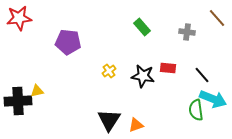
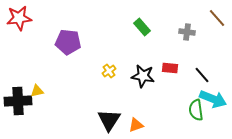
red rectangle: moved 2 px right
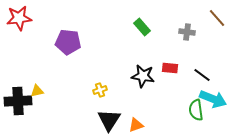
yellow cross: moved 9 px left, 19 px down; rotated 16 degrees clockwise
black line: rotated 12 degrees counterclockwise
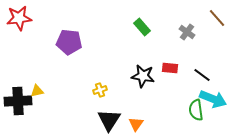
gray cross: rotated 28 degrees clockwise
purple pentagon: moved 1 px right
orange triangle: moved 1 px up; rotated 35 degrees counterclockwise
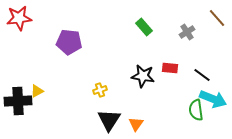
green rectangle: moved 2 px right
gray cross: rotated 21 degrees clockwise
yellow triangle: rotated 16 degrees counterclockwise
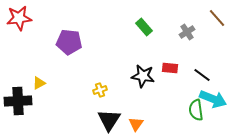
yellow triangle: moved 2 px right, 8 px up
